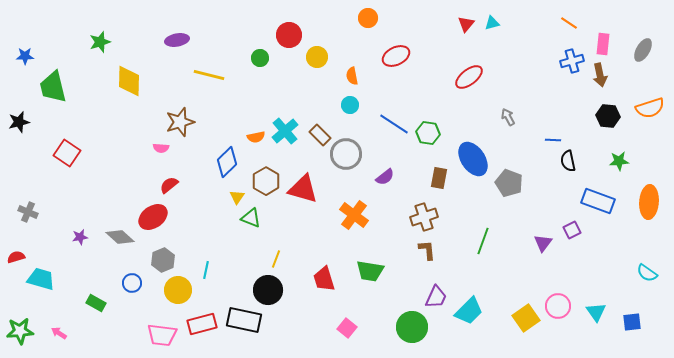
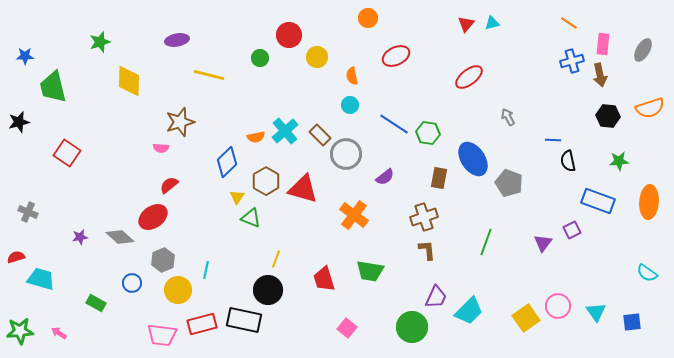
green line at (483, 241): moved 3 px right, 1 px down
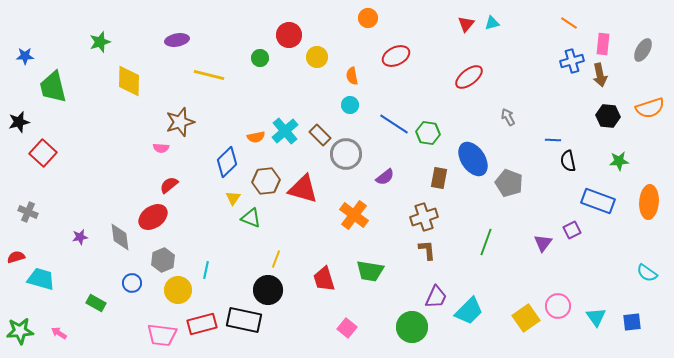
red square at (67, 153): moved 24 px left; rotated 8 degrees clockwise
brown hexagon at (266, 181): rotated 24 degrees clockwise
yellow triangle at (237, 197): moved 4 px left, 1 px down
gray diamond at (120, 237): rotated 40 degrees clockwise
cyan triangle at (596, 312): moved 5 px down
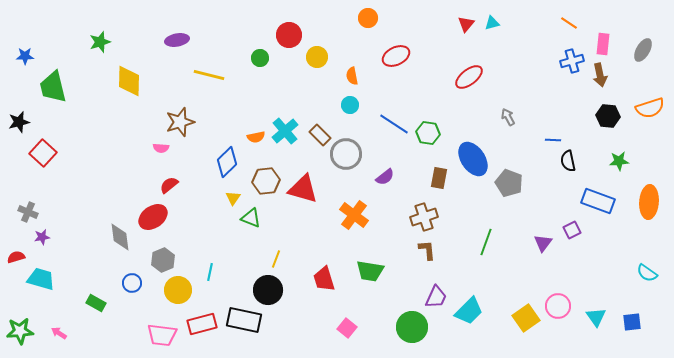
purple star at (80, 237): moved 38 px left
cyan line at (206, 270): moved 4 px right, 2 px down
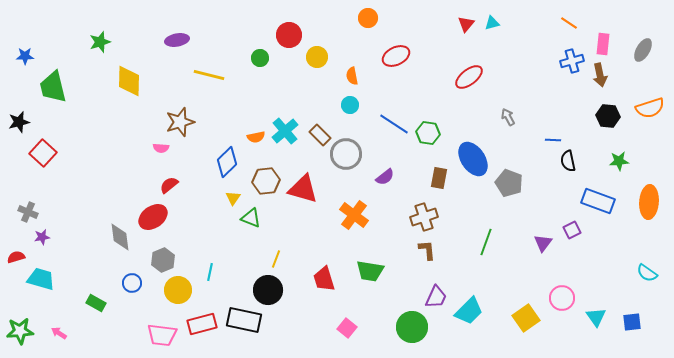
pink circle at (558, 306): moved 4 px right, 8 px up
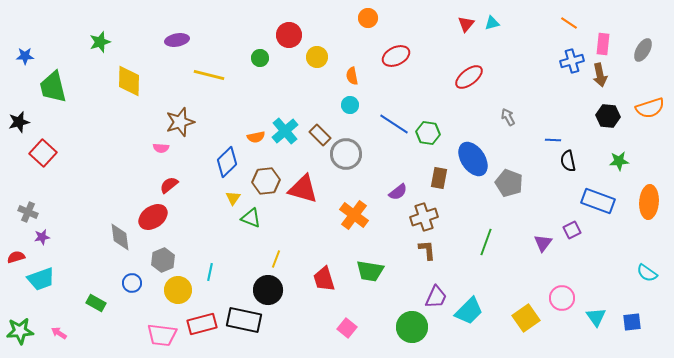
purple semicircle at (385, 177): moved 13 px right, 15 px down
cyan trapezoid at (41, 279): rotated 144 degrees clockwise
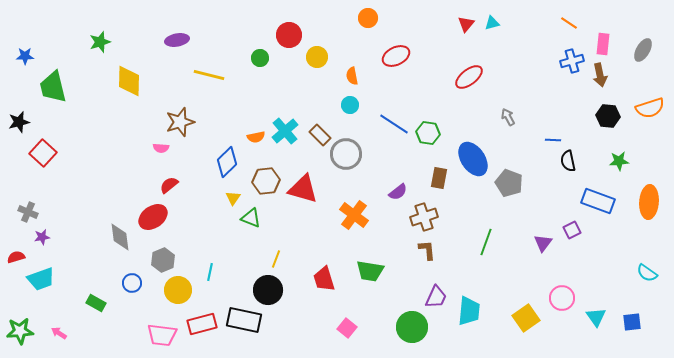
cyan trapezoid at (469, 311): rotated 40 degrees counterclockwise
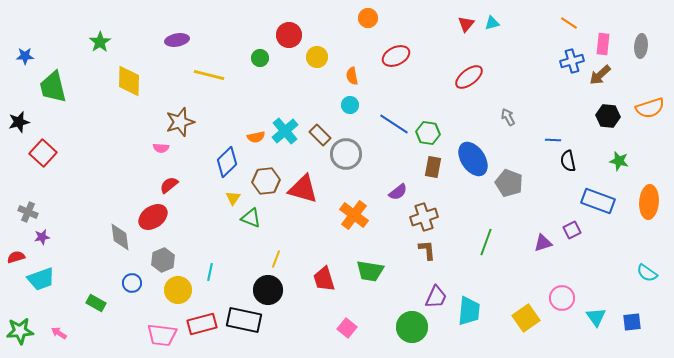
green star at (100, 42): rotated 15 degrees counterclockwise
gray ellipse at (643, 50): moved 2 px left, 4 px up; rotated 25 degrees counterclockwise
brown arrow at (600, 75): rotated 60 degrees clockwise
green star at (619, 161): rotated 18 degrees clockwise
brown rectangle at (439, 178): moved 6 px left, 11 px up
purple triangle at (543, 243): rotated 36 degrees clockwise
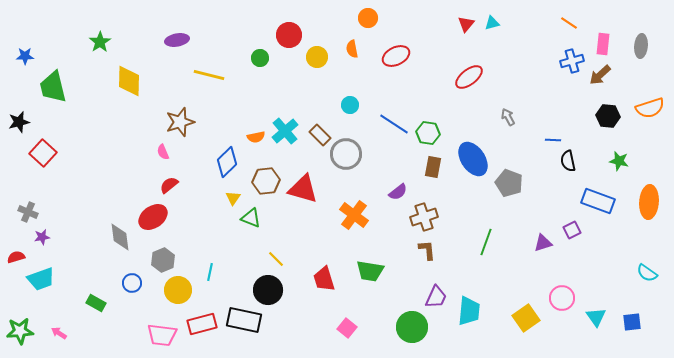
orange semicircle at (352, 76): moved 27 px up
pink semicircle at (161, 148): moved 2 px right, 4 px down; rotated 63 degrees clockwise
yellow line at (276, 259): rotated 66 degrees counterclockwise
